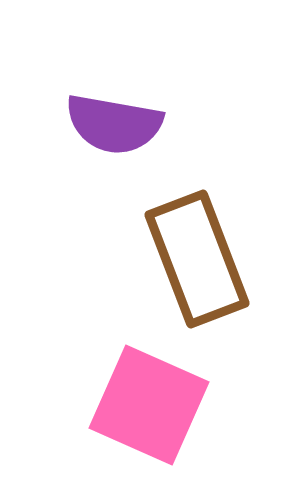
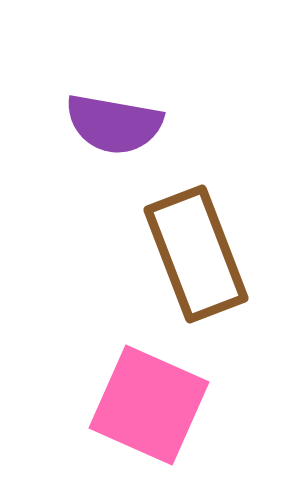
brown rectangle: moved 1 px left, 5 px up
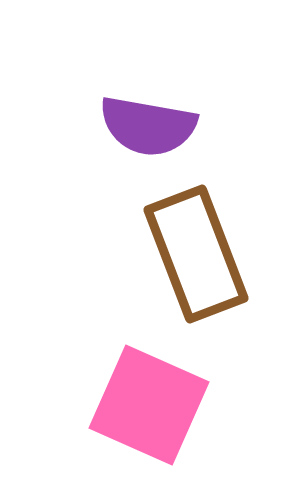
purple semicircle: moved 34 px right, 2 px down
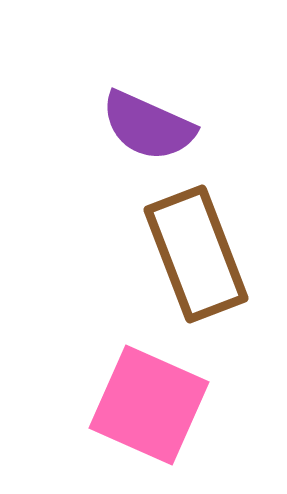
purple semicircle: rotated 14 degrees clockwise
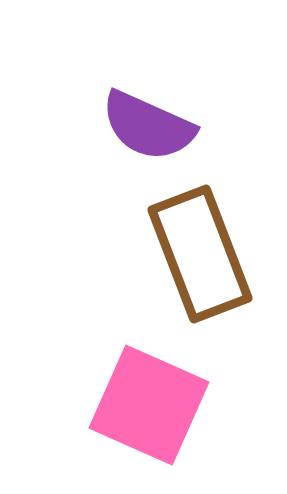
brown rectangle: moved 4 px right
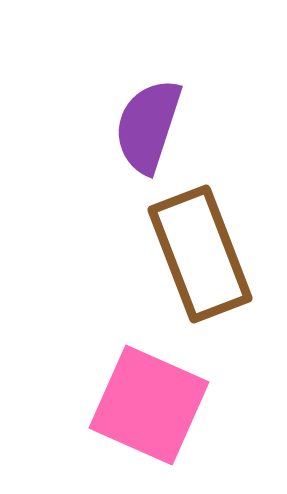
purple semicircle: rotated 84 degrees clockwise
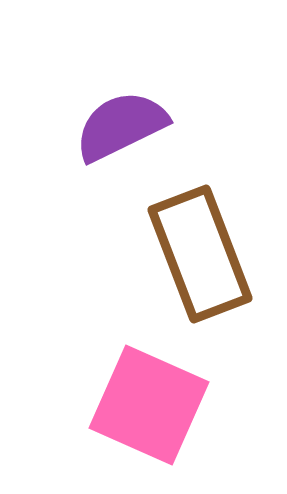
purple semicircle: moved 27 px left; rotated 46 degrees clockwise
